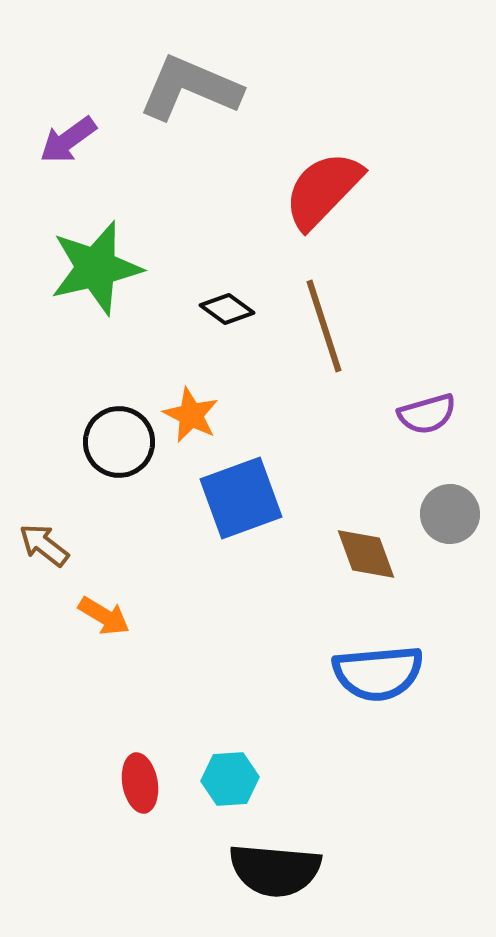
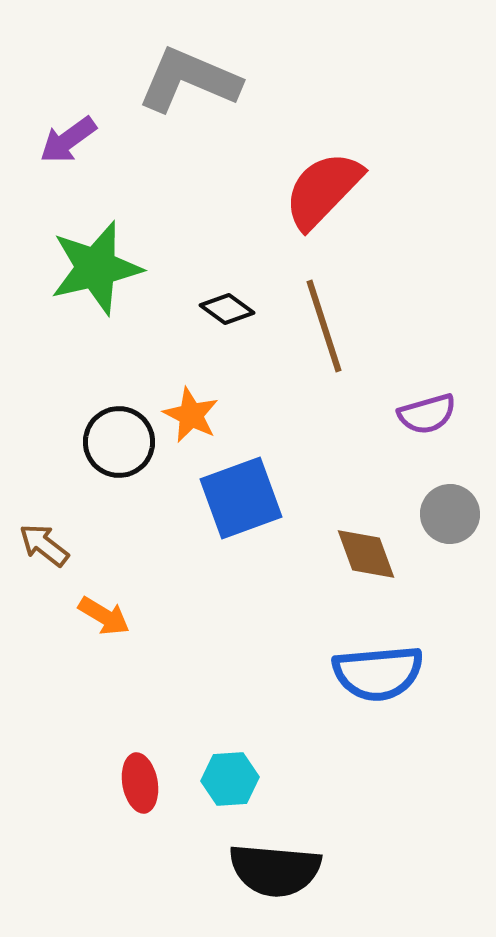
gray L-shape: moved 1 px left, 8 px up
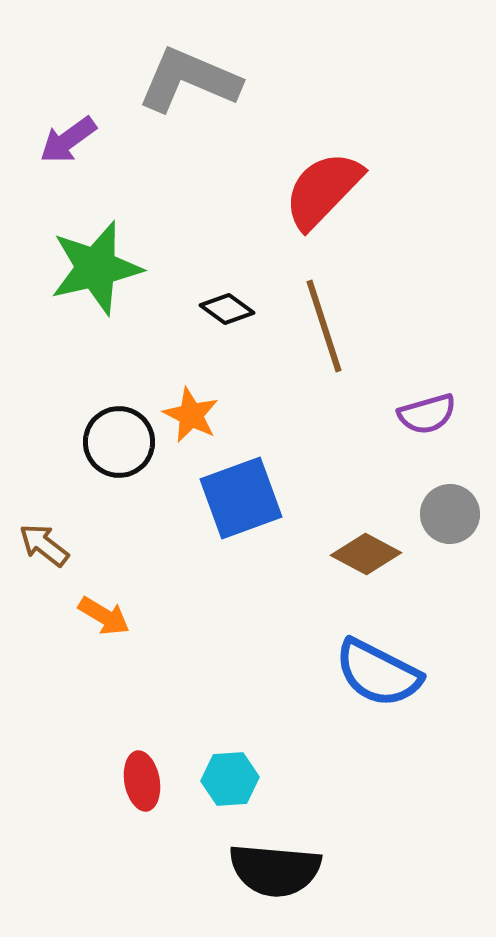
brown diamond: rotated 42 degrees counterclockwise
blue semicircle: rotated 32 degrees clockwise
red ellipse: moved 2 px right, 2 px up
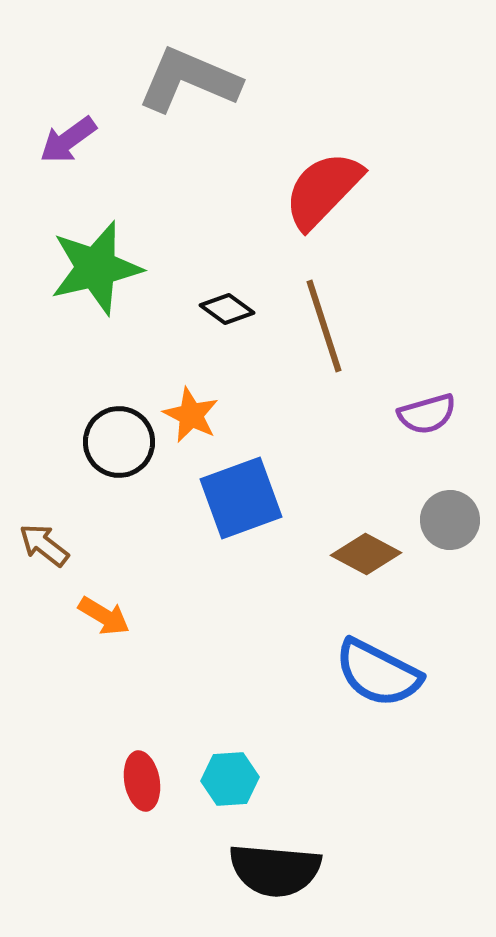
gray circle: moved 6 px down
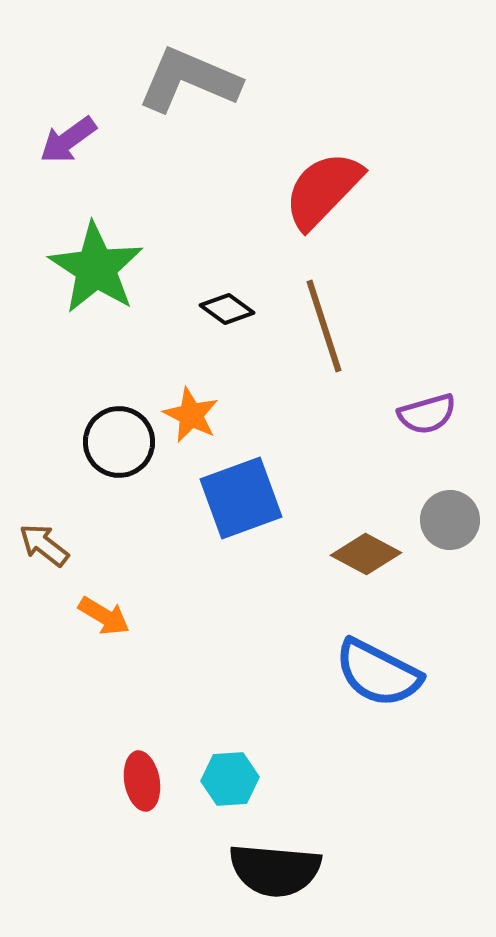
green star: rotated 26 degrees counterclockwise
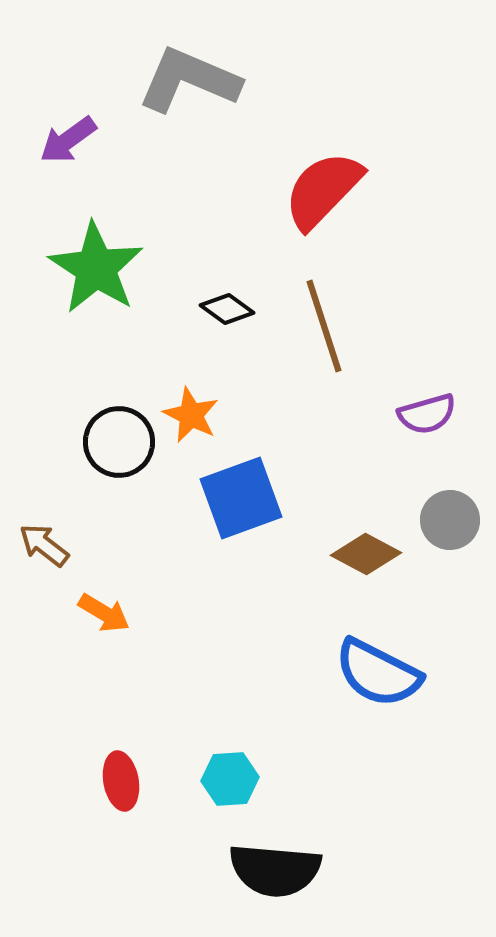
orange arrow: moved 3 px up
red ellipse: moved 21 px left
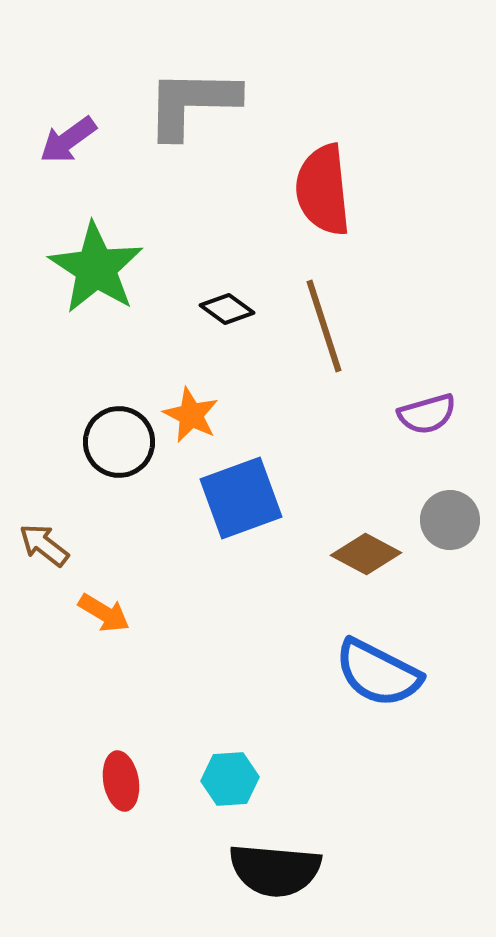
gray L-shape: moved 3 px right, 23 px down; rotated 22 degrees counterclockwise
red semicircle: rotated 50 degrees counterclockwise
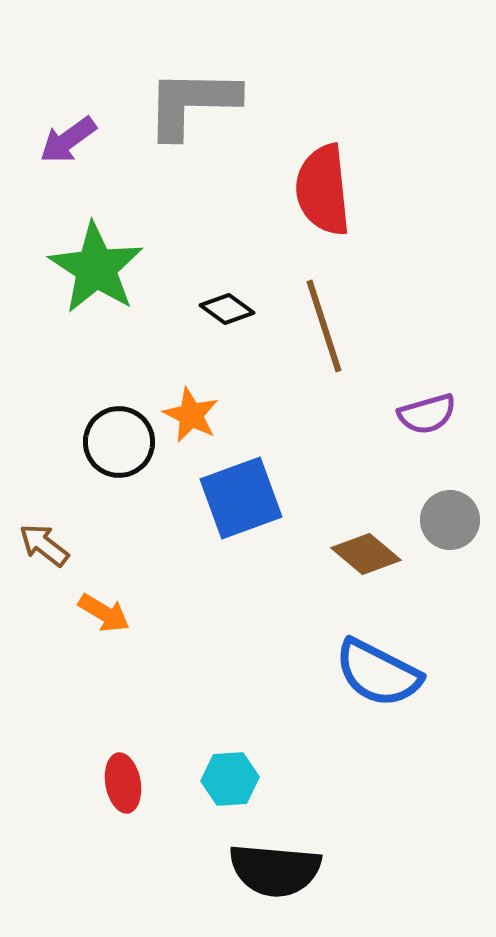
brown diamond: rotated 12 degrees clockwise
red ellipse: moved 2 px right, 2 px down
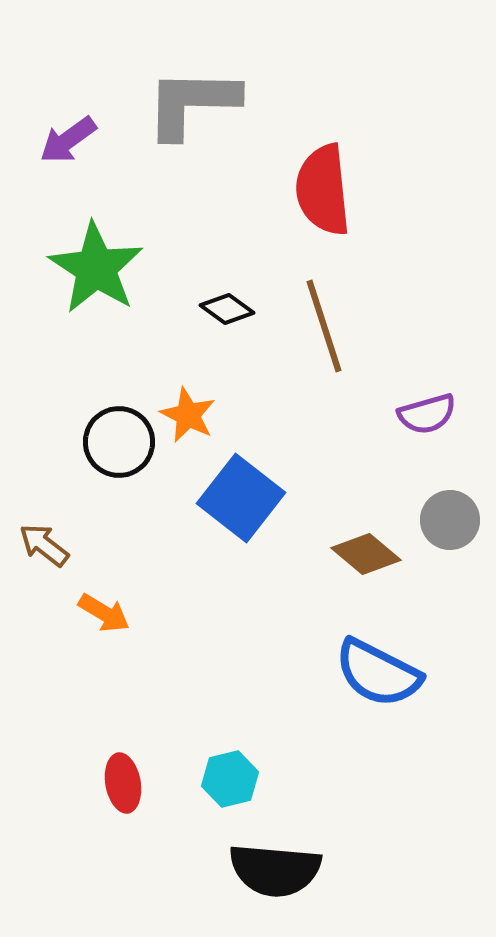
orange star: moved 3 px left
blue square: rotated 32 degrees counterclockwise
cyan hexagon: rotated 10 degrees counterclockwise
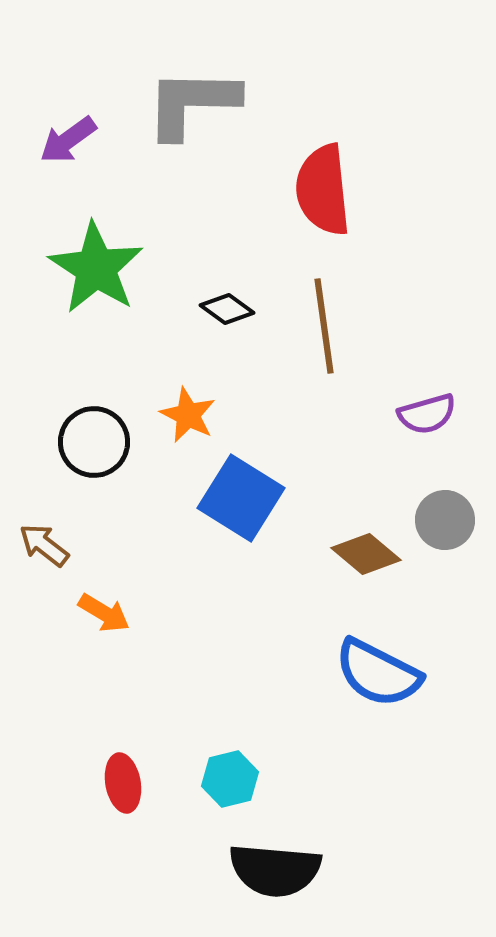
brown line: rotated 10 degrees clockwise
black circle: moved 25 px left
blue square: rotated 6 degrees counterclockwise
gray circle: moved 5 px left
